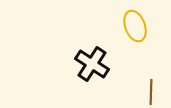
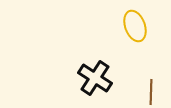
black cross: moved 3 px right, 14 px down
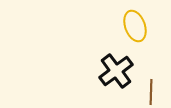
black cross: moved 21 px right, 7 px up; rotated 20 degrees clockwise
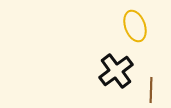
brown line: moved 2 px up
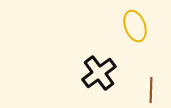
black cross: moved 17 px left, 2 px down
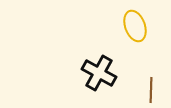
black cross: rotated 24 degrees counterclockwise
